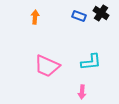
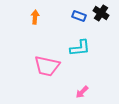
cyan L-shape: moved 11 px left, 14 px up
pink trapezoid: rotated 12 degrees counterclockwise
pink arrow: rotated 40 degrees clockwise
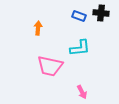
black cross: rotated 28 degrees counterclockwise
orange arrow: moved 3 px right, 11 px down
pink trapezoid: moved 3 px right
pink arrow: rotated 72 degrees counterclockwise
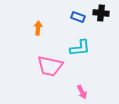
blue rectangle: moved 1 px left, 1 px down
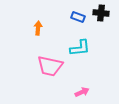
pink arrow: rotated 88 degrees counterclockwise
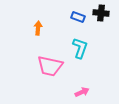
cyan L-shape: rotated 65 degrees counterclockwise
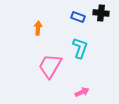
pink trapezoid: rotated 108 degrees clockwise
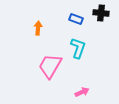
blue rectangle: moved 2 px left, 2 px down
cyan L-shape: moved 2 px left
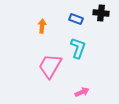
orange arrow: moved 4 px right, 2 px up
